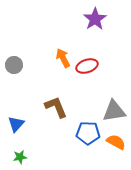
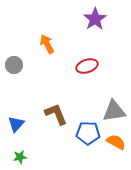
orange arrow: moved 16 px left, 14 px up
brown L-shape: moved 7 px down
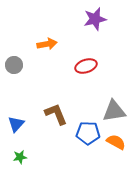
purple star: rotated 20 degrees clockwise
orange arrow: rotated 108 degrees clockwise
red ellipse: moved 1 px left
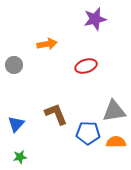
orange semicircle: rotated 30 degrees counterclockwise
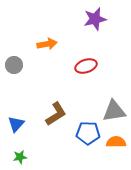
brown L-shape: rotated 80 degrees clockwise
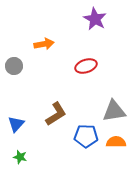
purple star: rotated 30 degrees counterclockwise
orange arrow: moved 3 px left
gray circle: moved 1 px down
blue pentagon: moved 2 px left, 3 px down
green star: rotated 24 degrees clockwise
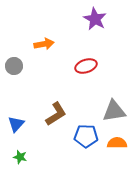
orange semicircle: moved 1 px right, 1 px down
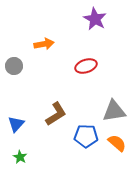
orange semicircle: rotated 42 degrees clockwise
green star: rotated 16 degrees clockwise
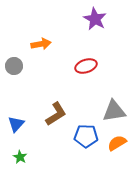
orange arrow: moved 3 px left
orange semicircle: rotated 72 degrees counterclockwise
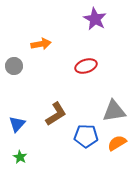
blue triangle: moved 1 px right
